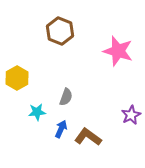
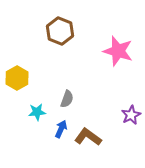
gray semicircle: moved 1 px right, 2 px down
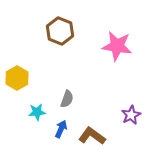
pink star: moved 1 px left, 5 px up; rotated 8 degrees counterclockwise
brown L-shape: moved 4 px right, 1 px up
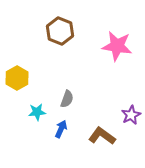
brown L-shape: moved 10 px right
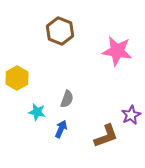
pink star: moved 5 px down
cyan star: rotated 18 degrees clockwise
brown L-shape: moved 4 px right; rotated 124 degrees clockwise
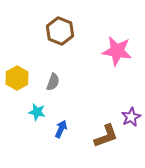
gray semicircle: moved 14 px left, 17 px up
purple star: moved 2 px down
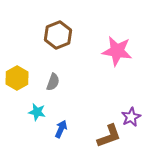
brown hexagon: moved 2 px left, 4 px down; rotated 16 degrees clockwise
brown L-shape: moved 3 px right
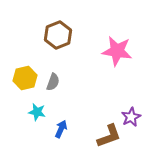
yellow hexagon: moved 8 px right; rotated 15 degrees clockwise
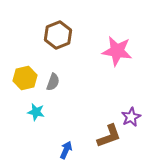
cyan star: moved 1 px left
blue arrow: moved 5 px right, 21 px down
